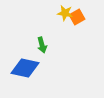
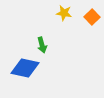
yellow star: moved 1 px left
orange square: moved 15 px right; rotated 14 degrees counterclockwise
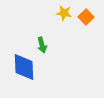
orange square: moved 6 px left
blue diamond: moved 1 px left, 1 px up; rotated 76 degrees clockwise
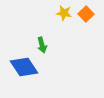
orange square: moved 3 px up
blue diamond: rotated 32 degrees counterclockwise
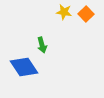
yellow star: moved 1 px up
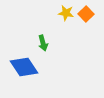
yellow star: moved 2 px right, 1 px down
green arrow: moved 1 px right, 2 px up
